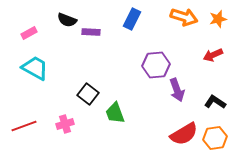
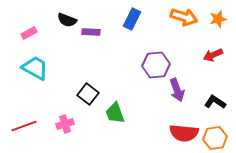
red semicircle: moved 1 px up; rotated 36 degrees clockwise
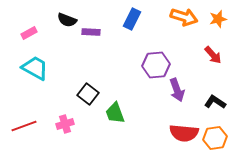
red arrow: rotated 108 degrees counterclockwise
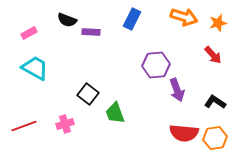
orange star: moved 4 px down
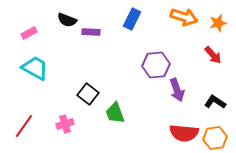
red line: rotated 35 degrees counterclockwise
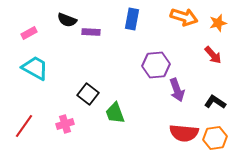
blue rectangle: rotated 15 degrees counterclockwise
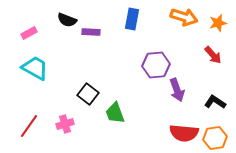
red line: moved 5 px right
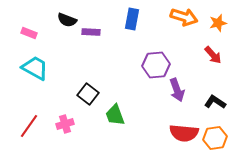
pink rectangle: rotated 49 degrees clockwise
green trapezoid: moved 2 px down
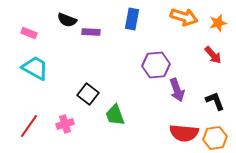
black L-shape: moved 1 px up; rotated 35 degrees clockwise
